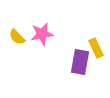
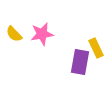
yellow semicircle: moved 3 px left, 3 px up
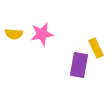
yellow semicircle: rotated 42 degrees counterclockwise
purple rectangle: moved 1 px left, 3 px down
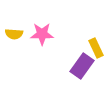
pink star: rotated 10 degrees clockwise
purple rectangle: moved 3 px right, 1 px down; rotated 25 degrees clockwise
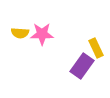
yellow semicircle: moved 6 px right, 1 px up
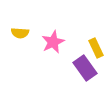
pink star: moved 11 px right, 8 px down; rotated 25 degrees counterclockwise
purple rectangle: moved 3 px right, 2 px down; rotated 70 degrees counterclockwise
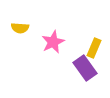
yellow semicircle: moved 5 px up
yellow rectangle: moved 2 px left; rotated 48 degrees clockwise
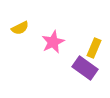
yellow semicircle: rotated 30 degrees counterclockwise
purple rectangle: rotated 20 degrees counterclockwise
